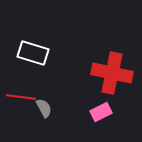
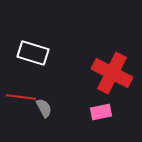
red cross: rotated 15 degrees clockwise
pink rectangle: rotated 15 degrees clockwise
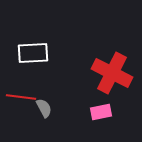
white rectangle: rotated 20 degrees counterclockwise
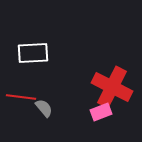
red cross: moved 14 px down
gray semicircle: rotated 12 degrees counterclockwise
pink rectangle: rotated 10 degrees counterclockwise
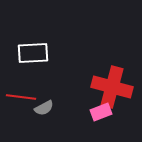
red cross: rotated 12 degrees counterclockwise
gray semicircle: rotated 102 degrees clockwise
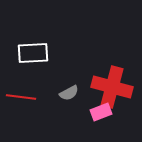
gray semicircle: moved 25 px right, 15 px up
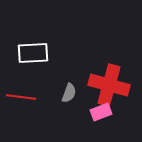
red cross: moved 3 px left, 2 px up
gray semicircle: rotated 42 degrees counterclockwise
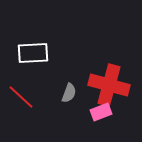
red line: rotated 36 degrees clockwise
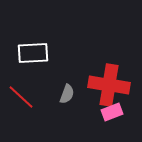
red cross: rotated 6 degrees counterclockwise
gray semicircle: moved 2 px left, 1 px down
pink rectangle: moved 11 px right
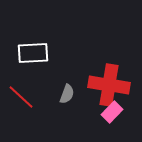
pink rectangle: rotated 25 degrees counterclockwise
